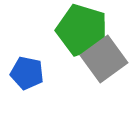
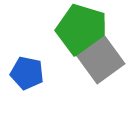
gray square: moved 3 px left, 1 px down
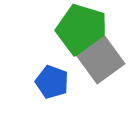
blue pentagon: moved 25 px right, 9 px down; rotated 8 degrees clockwise
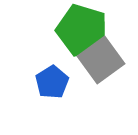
blue pentagon: rotated 20 degrees clockwise
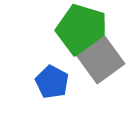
blue pentagon: rotated 12 degrees counterclockwise
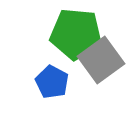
green pentagon: moved 6 px left, 4 px down; rotated 12 degrees counterclockwise
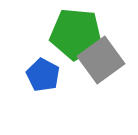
blue pentagon: moved 9 px left, 7 px up
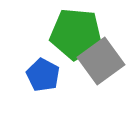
gray square: moved 1 px down
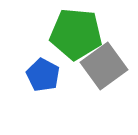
gray square: moved 3 px right, 5 px down
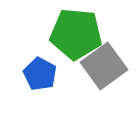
blue pentagon: moved 3 px left, 1 px up
